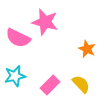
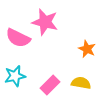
yellow semicircle: moved 1 px up; rotated 36 degrees counterclockwise
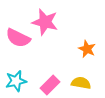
cyan star: moved 1 px right, 5 px down
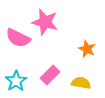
cyan star: rotated 20 degrees counterclockwise
pink rectangle: moved 10 px up
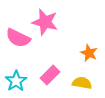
orange star: moved 2 px right, 4 px down
yellow semicircle: moved 1 px right
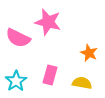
pink star: moved 3 px right
pink rectangle: rotated 30 degrees counterclockwise
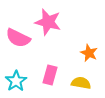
yellow semicircle: moved 1 px left
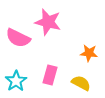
orange star: rotated 18 degrees counterclockwise
yellow semicircle: rotated 18 degrees clockwise
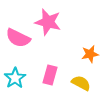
orange star: moved 1 px right, 1 px down; rotated 18 degrees counterclockwise
cyan star: moved 1 px left, 3 px up
